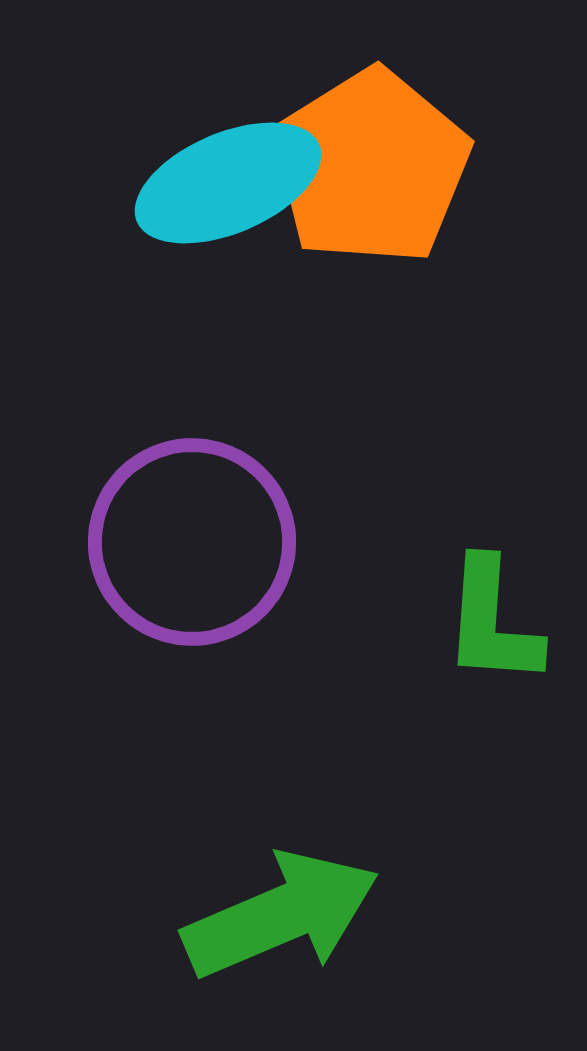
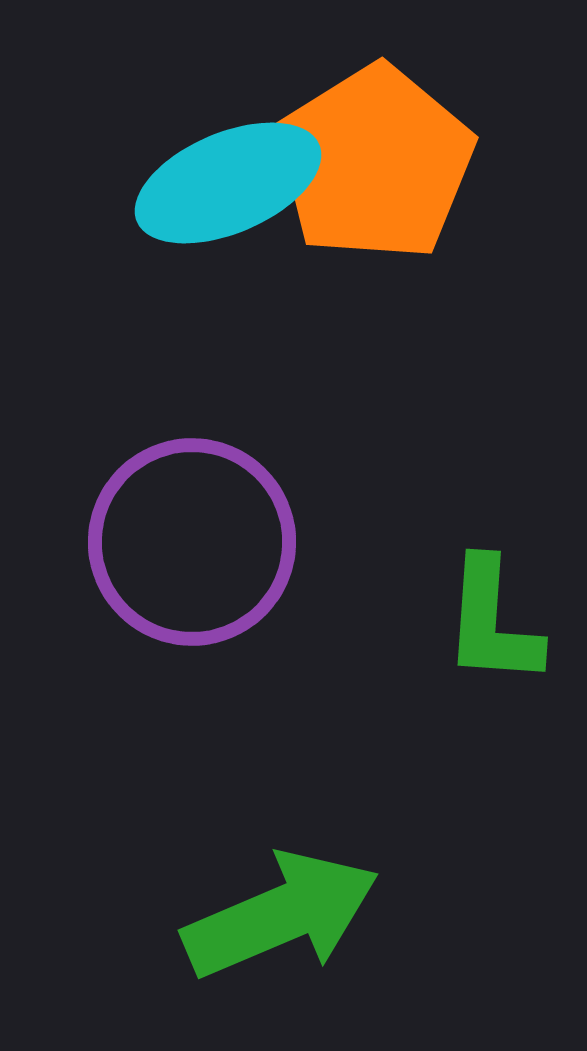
orange pentagon: moved 4 px right, 4 px up
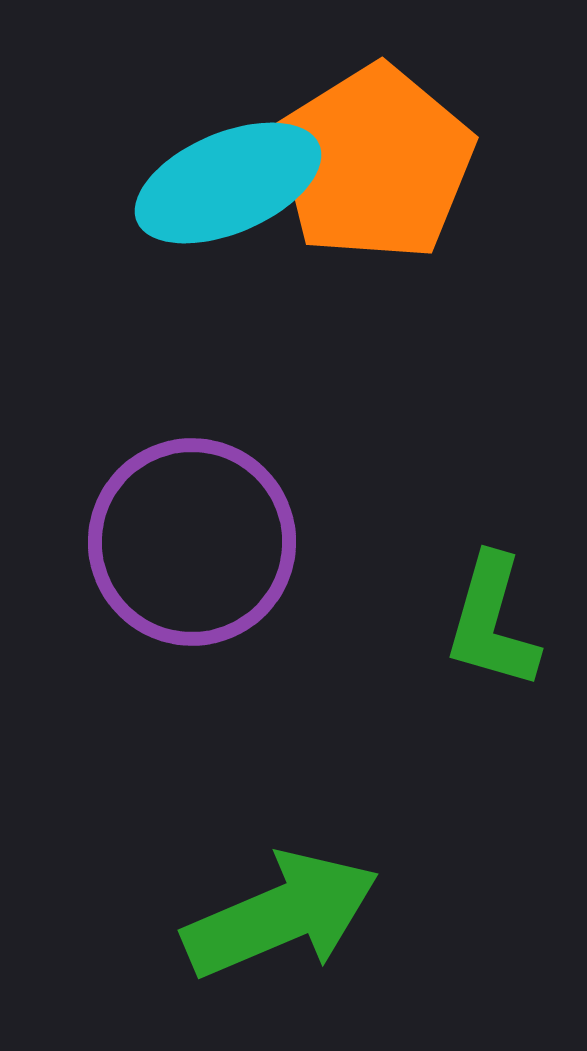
green L-shape: rotated 12 degrees clockwise
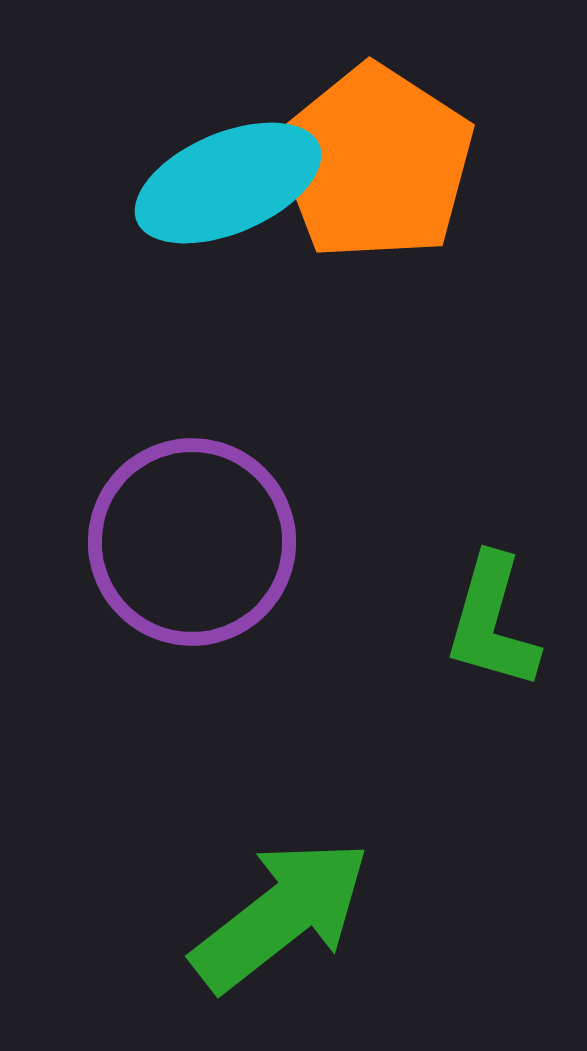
orange pentagon: rotated 7 degrees counterclockwise
green arrow: rotated 15 degrees counterclockwise
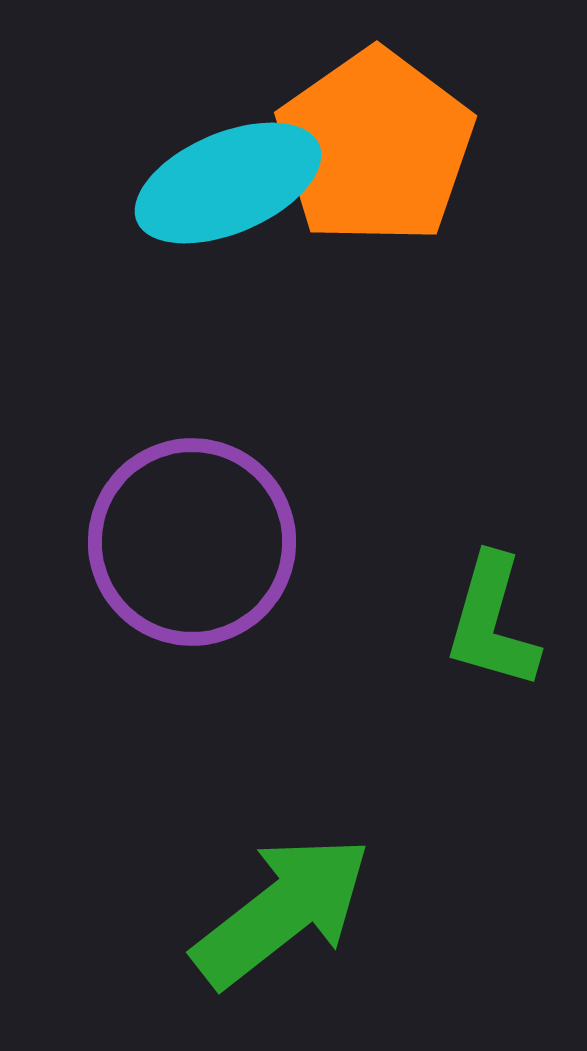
orange pentagon: moved 16 px up; rotated 4 degrees clockwise
green arrow: moved 1 px right, 4 px up
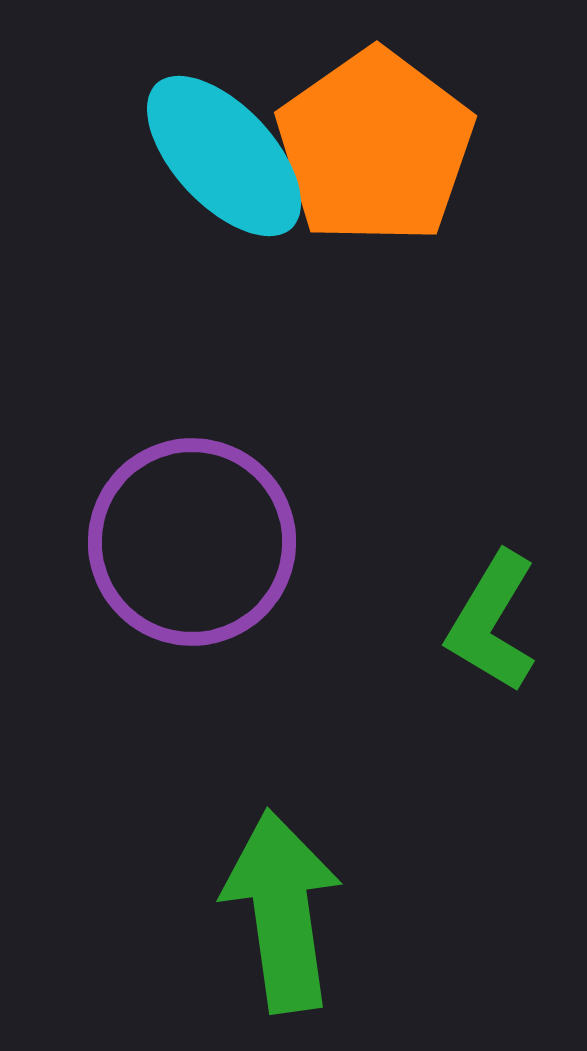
cyan ellipse: moved 4 px left, 27 px up; rotated 70 degrees clockwise
green L-shape: rotated 15 degrees clockwise
green arrow: rotated 60 degrees counterclockwise
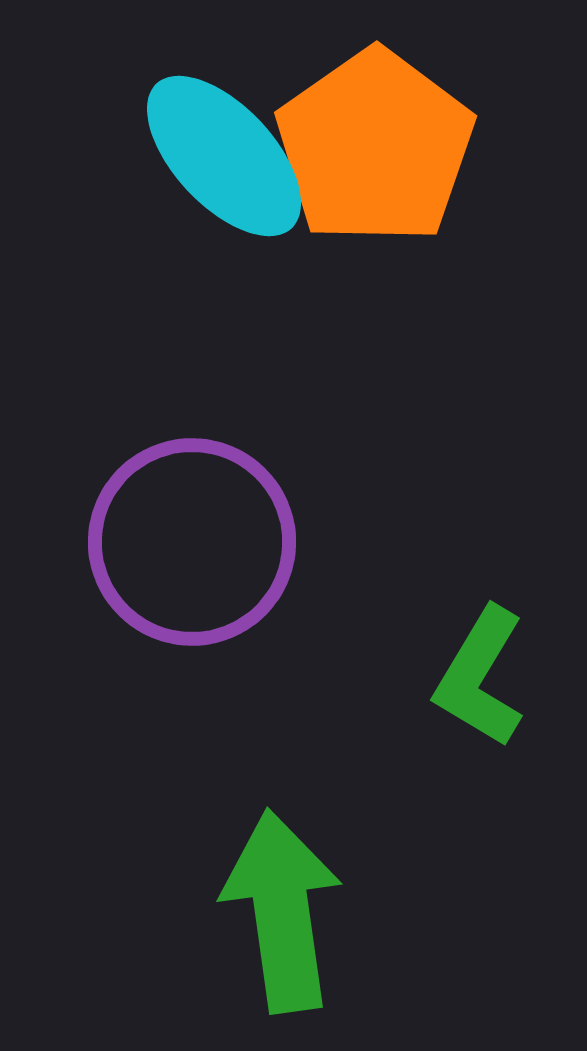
green L-shape: moved 12 px left, 55 px down
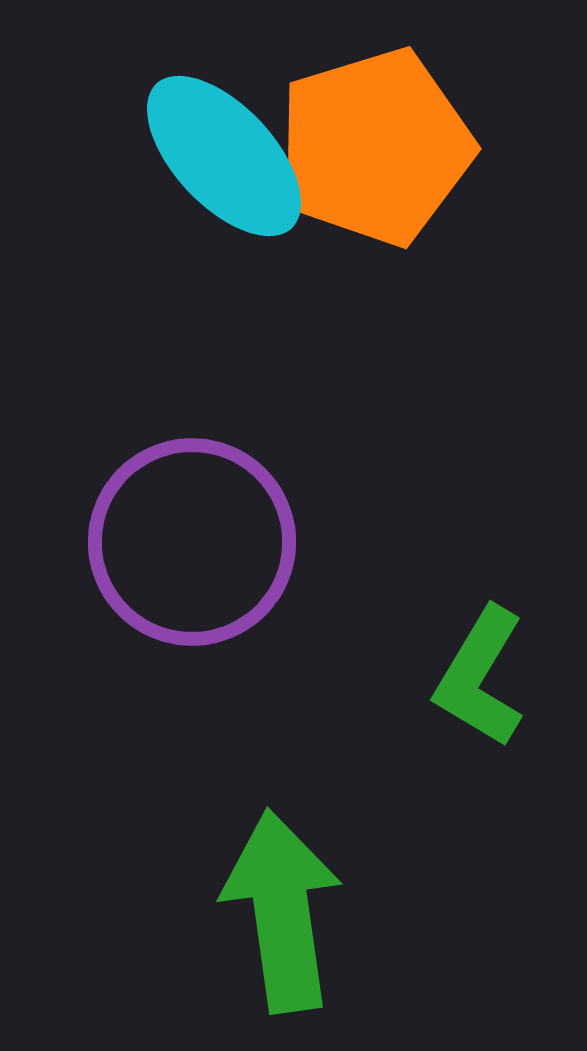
orange pentagon: rotated 18 degrees clockwise
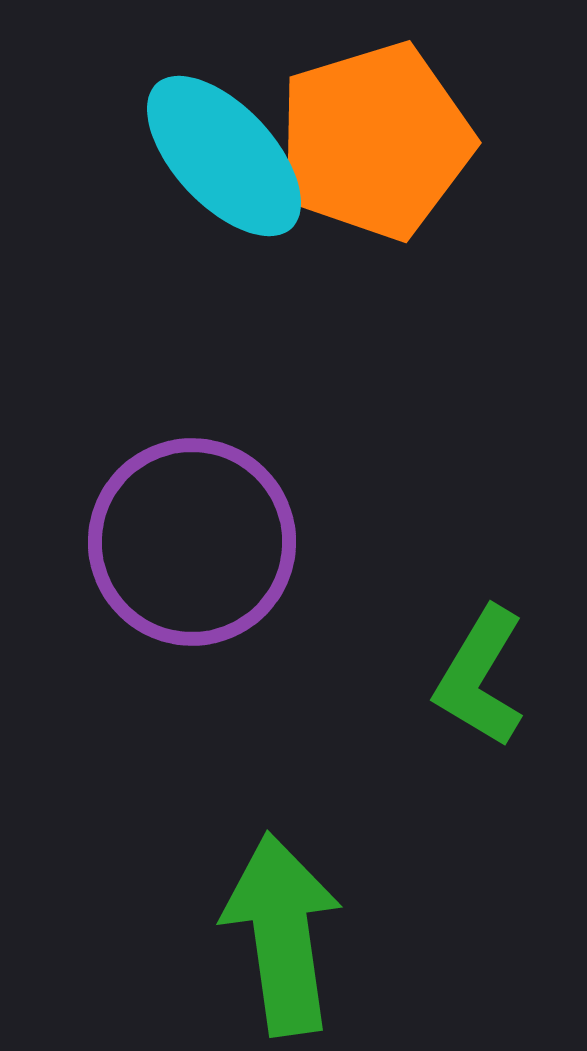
orange pentagon: moved 6 px up
green arrow: moved 23 px down
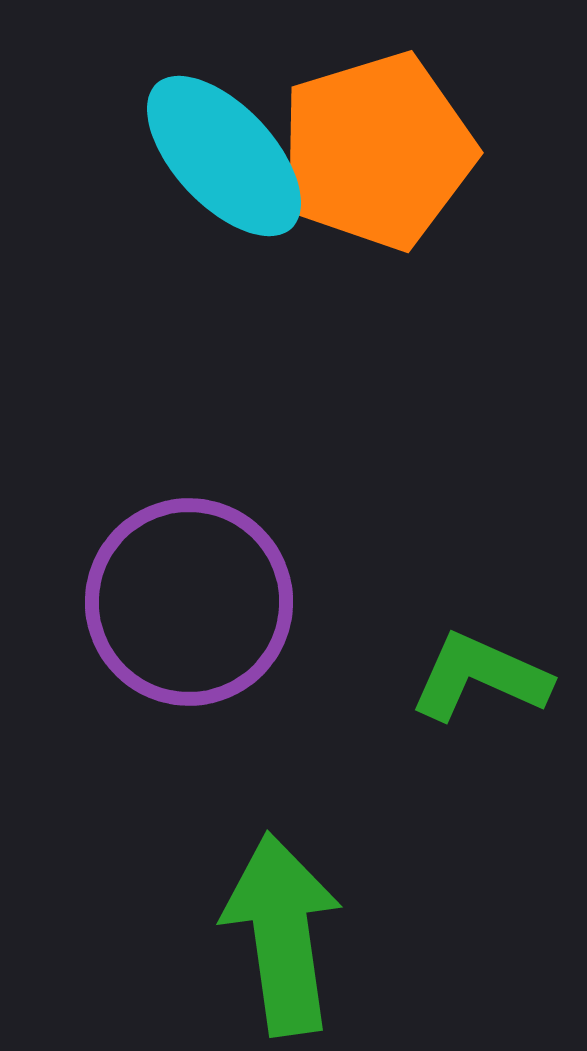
orange pentagon: moved 2 px right, 10 px down
purple circle: moved 3 px left, 60 px down
green L-shape: rotated 83 degrees clockwise
